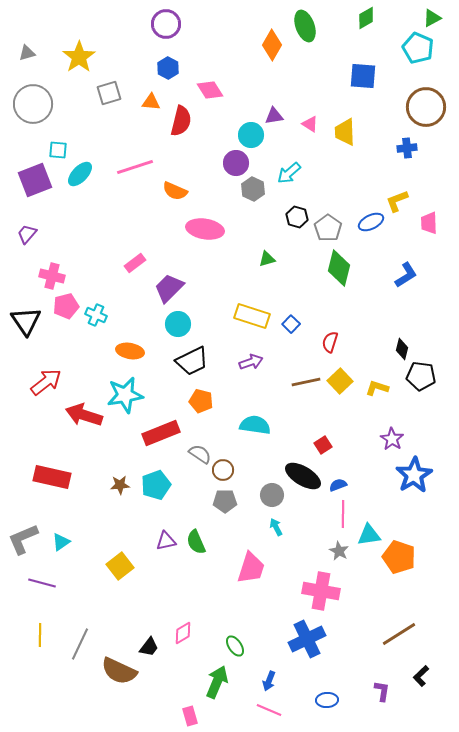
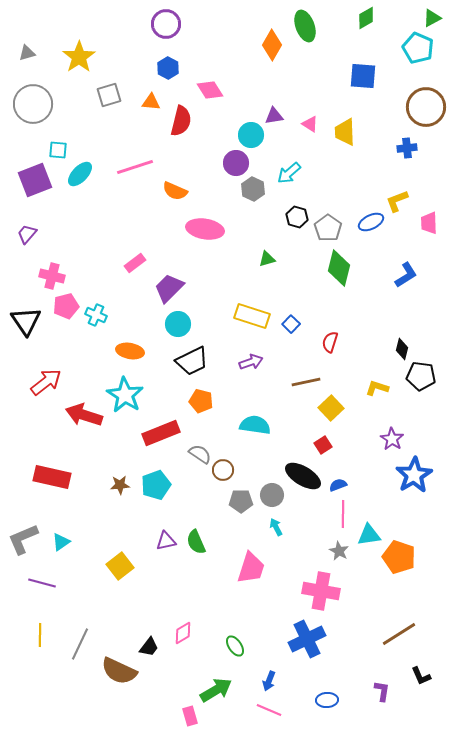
gray square at (109, 93): moved 2 px down
yellow square at (340, 381): moved 9 px left, 27 px down
cyan star at (125, 395): rotated 30 degrees counterclockwise
gray pentagon at (225, 501): moved 16 px right
black L-shape at (421, 676): rotated 70 degrees counterclockwise
green arrow at (217, 682): moved 1 px left, 8 px down; rotated 36 degrees clockwise
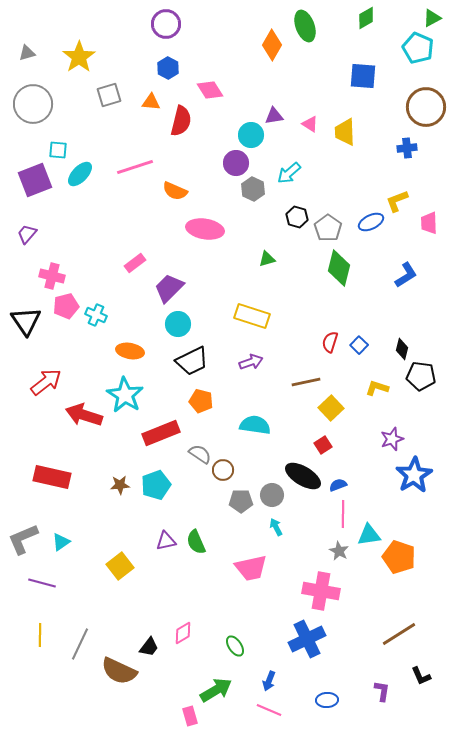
blue square at (291, 324): moved 68 px right, 21 px down
purple star at (392, 439): rotated 20 degrees clockwise
pink trapezoid at (251, 568): rotated 60 degrees clockwise
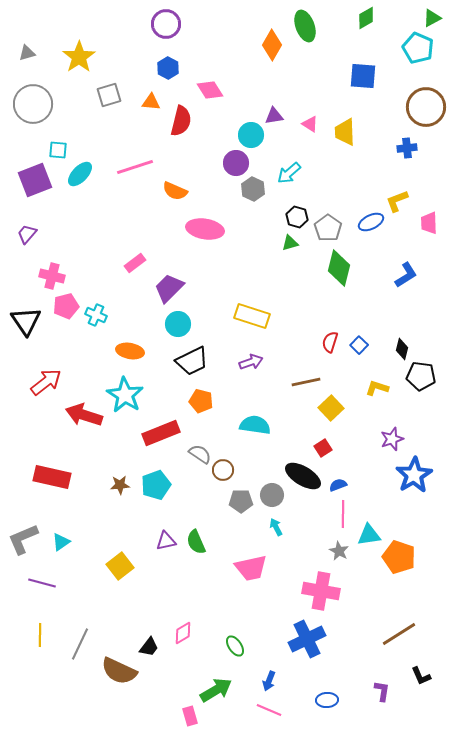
green triangle at (267, 259): moved 23 px right, 16 px up
red square at (323, 445): moved 3 px down
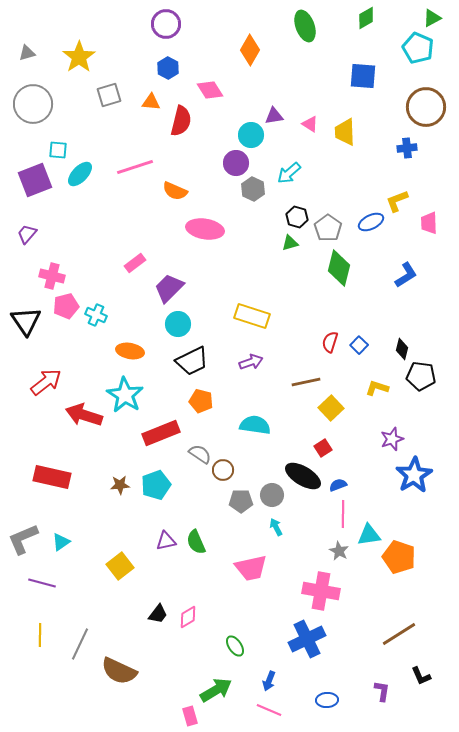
orange diamond at (272, 45): moved 22 px left, 5 px down
pink diamond at (183, 633): moved 5 px right, 16 px up
black trapezoid at (149, 647): moved 9 px right, 33 px up
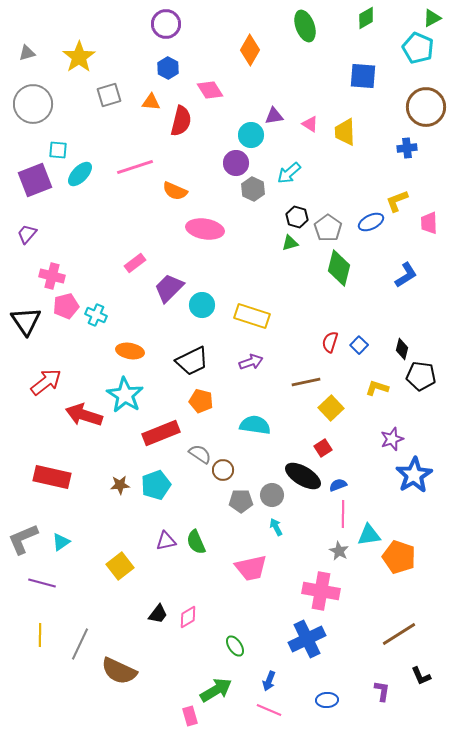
cyan circle at (178, 324): moved 24 px right, 19 px up
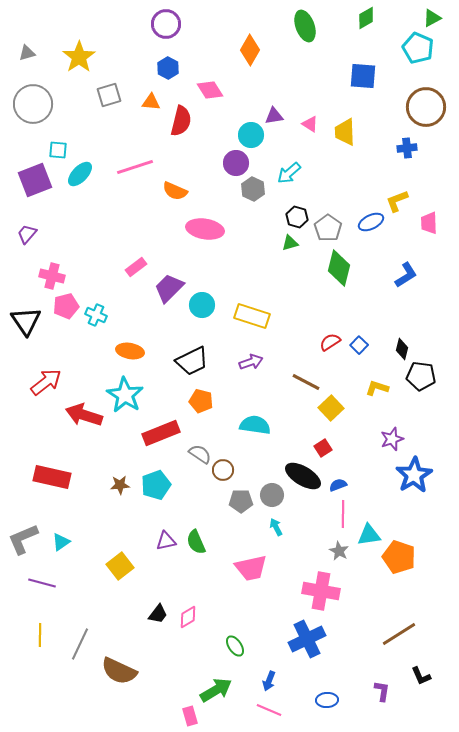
pink rectangle at (135, 263): moved 1 px right, 4 px down
red semicircle at (330, 342): rotated 40 degrees clockwise
brown line at (306, 382): rotated 40 degrees clockwise
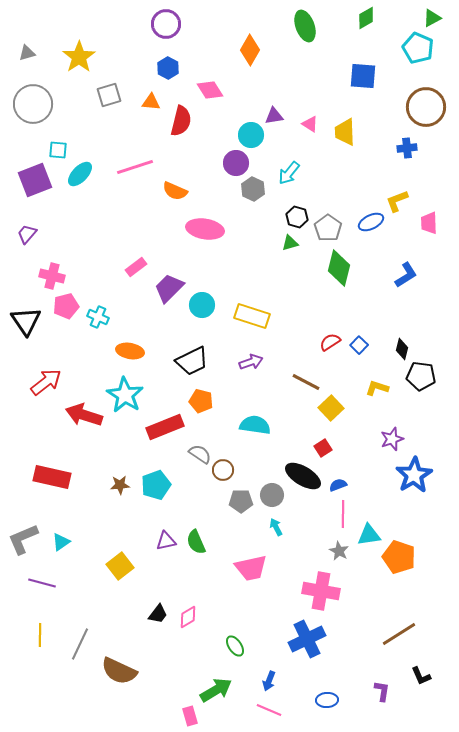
cyan arrow at (289, 173): rotated 10 degrees counterclockwise
cyan cross at (96, 315): moved 2 px right, 2 px down
red rectangle at (161, 433): moved 4 px right, 6 px up
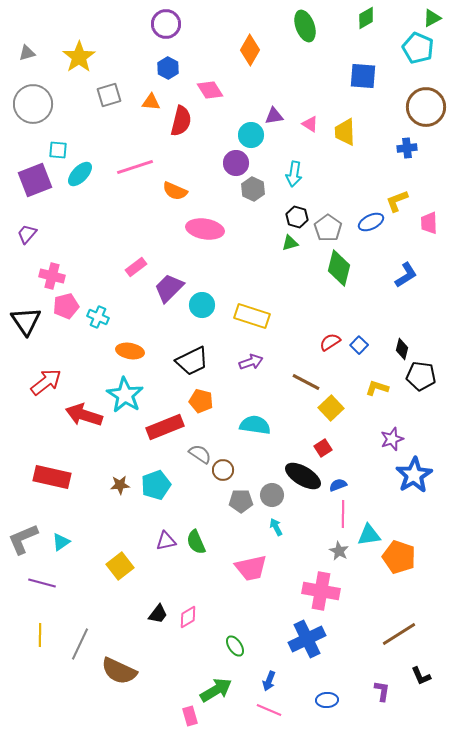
cyan arrow at (289, 173): moved 5 px right, 1 px down; rotated 30 degrees counterclockwise
